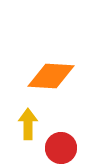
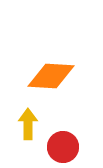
red circle: moved 2 px right, 1 px up
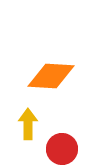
red circle: moved 1 px left, 2 px down
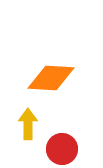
orange diamond: moved 2 px down
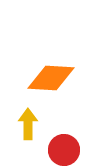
red circle: moved 2 px right, 1 px down
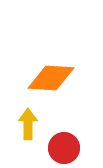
red circle: moved 2 px up
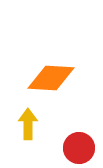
red circle: moved 15 px right
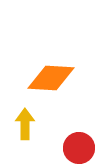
yellow arrow: moved 3 px left
